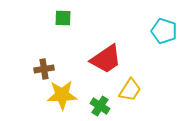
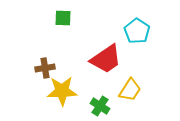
cyan pentagon: moved 27 px left; rotated 15 degrees clockwise
brown cross: moved 1 px right, 1 px up
yellow star: moved 4 px up
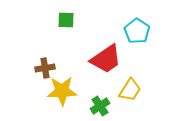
green square: moved 3 px right, 2 px down
green cross: rotated 24 degrees clockwise
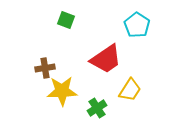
green square: rotated 18 degrees clockwise
cyan pentagon: moved 6 px up
green cross: moved 3 px left, 2 px down
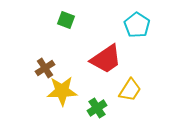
brown cross: rotated 24 degrees counterclockwise
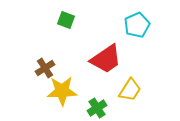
cyan pentagon: rotated 15 degrees clockwise
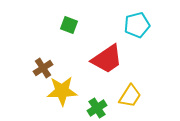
green square: moved 3 px right, 5 px down
cyan pentagon: rotated 10 degrees clockwise
red trapezoid: moved 1 px right
brown cross: moved 2 px left
yellow trapezoid: moved 6 px down
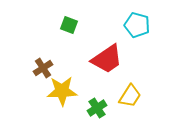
cyan pentagon: rotated 30 degrees clockwise
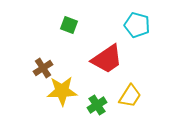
green cross: moved 3 px up
